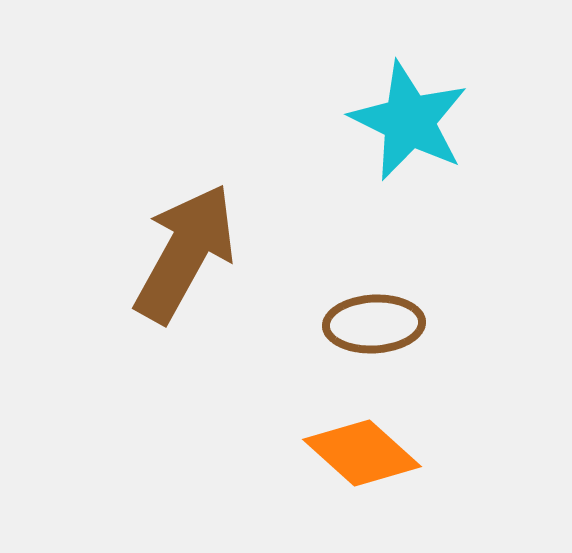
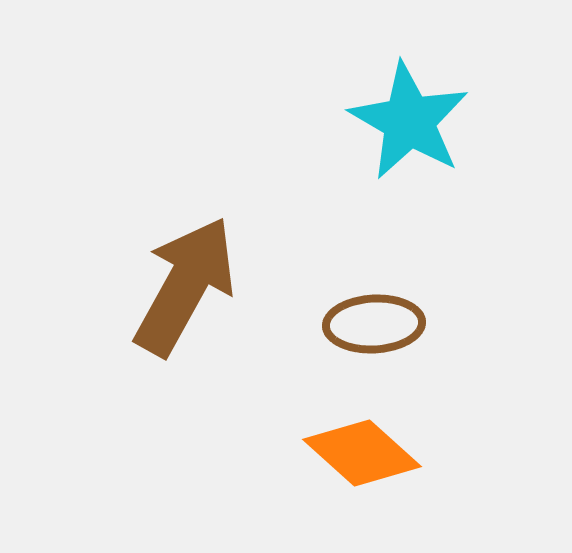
cyan star: rotated 4 degrees clockwise
brown arrow: moved 33 px down
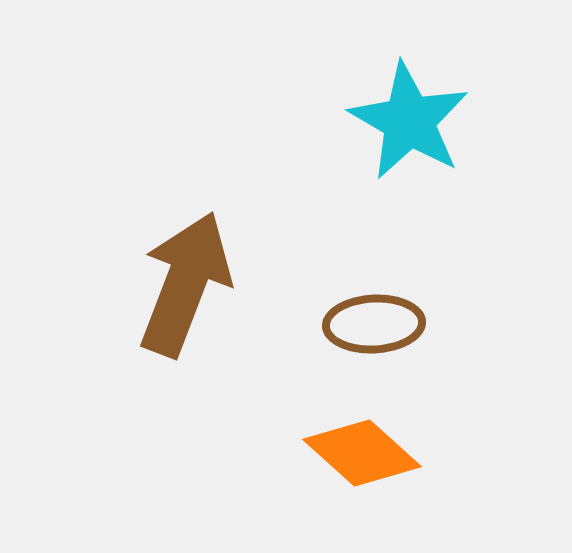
brown arrow: moved 2 px up; rotated 8 degrees counterclockwise
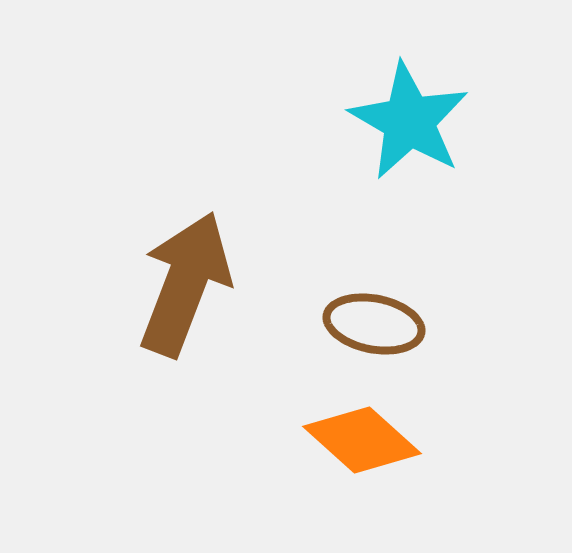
brown ellipse: rotated 14 degrees clockwise
orange diamond: moved 13 px up
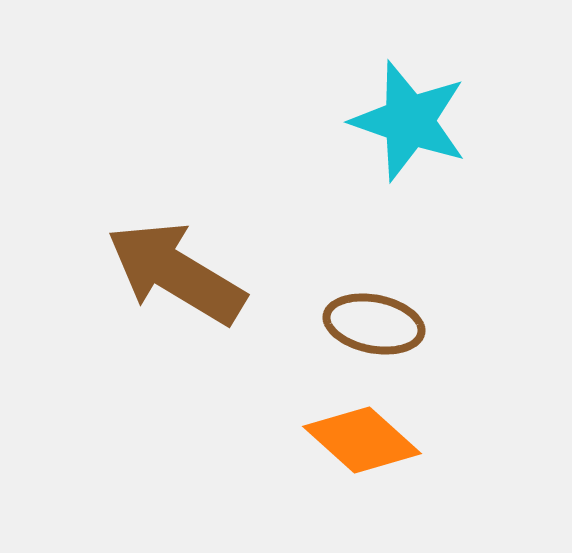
cyan star: rotated 11 degrees counterclockwise
brown arrow: moved 9 px left, 11 px up; rotated 80 degrees counterclockwise
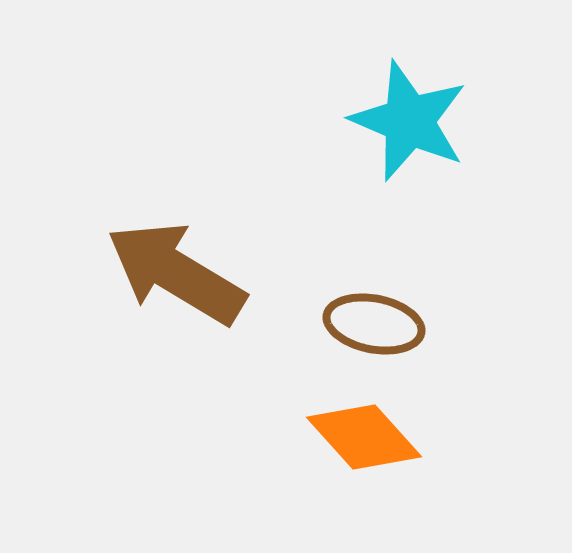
cyan star: rotated 4 degrees clockwise
orange diamond: moved 2 px right, 3 px up; rotated 6 degrees clockwise
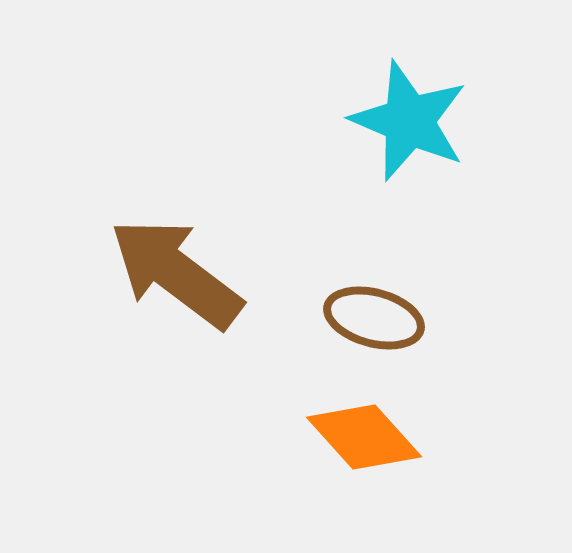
brown arrow: rotated 6 degrees clockwise
brown ellipse: moved 6 px up; rotated 4 degrees clockwise
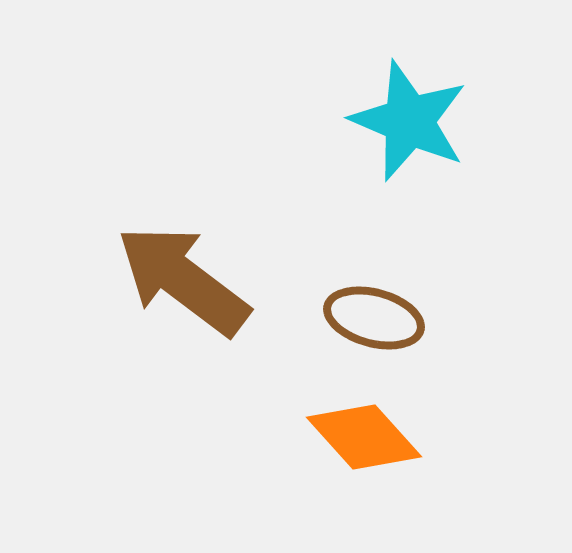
brown arrow: moved 7 px right, 7 px down
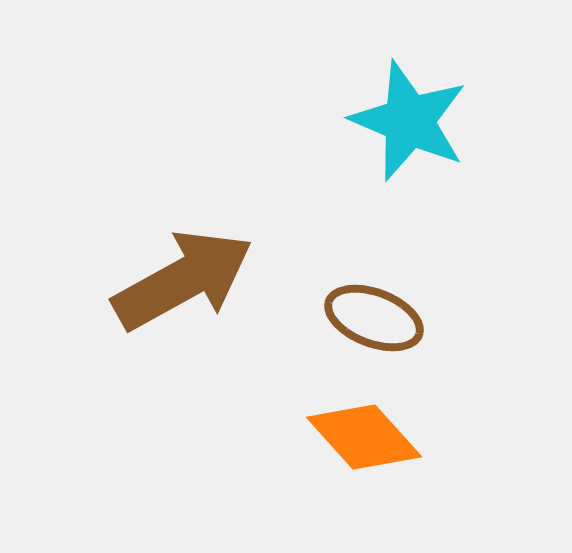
brown arrow: rotated 114 degrees clockwise
brown ellipse: rotated 6 degrees clockwise
